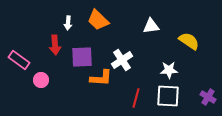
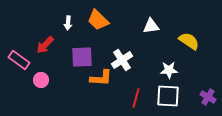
red arrow: moved 10 px left; rotated 48 degrees clockwise
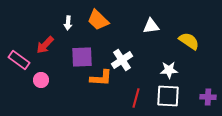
purple cross: rotated 28 degrees counterclockwise
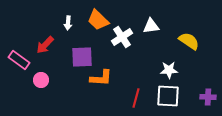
white cross: moved 23 px up
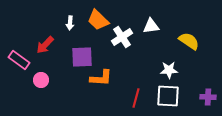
white arrow: moved 2 px right
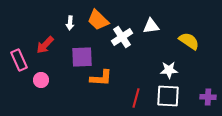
pink rectangle: rotated 30 degrees clockwise
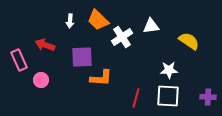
white arrow: moved 2 px up
red arrow: rotated 66 degrees clockwise
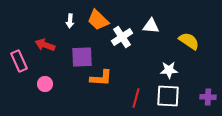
white triangle: rotated 12 degrees clockwise
pink rectangle: moved 1 px down
pink circle: moved 4 px right, 4 px down
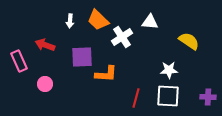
white triangle: moved 1 px left, 4 px up
orange L-shape: moved 5 px right, 4 px up
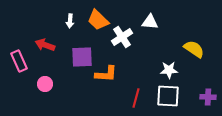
yellow semicircle: moved 5 px right, 8 px down
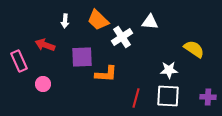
white arrow: moved 5 px left
pink circle: moved 2 px left
